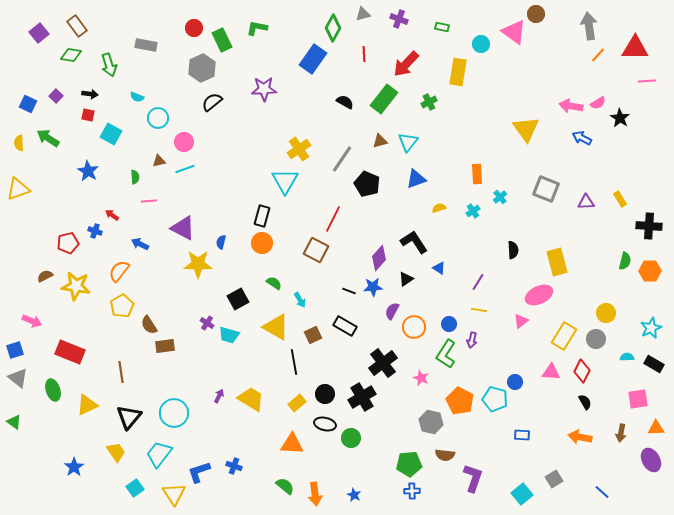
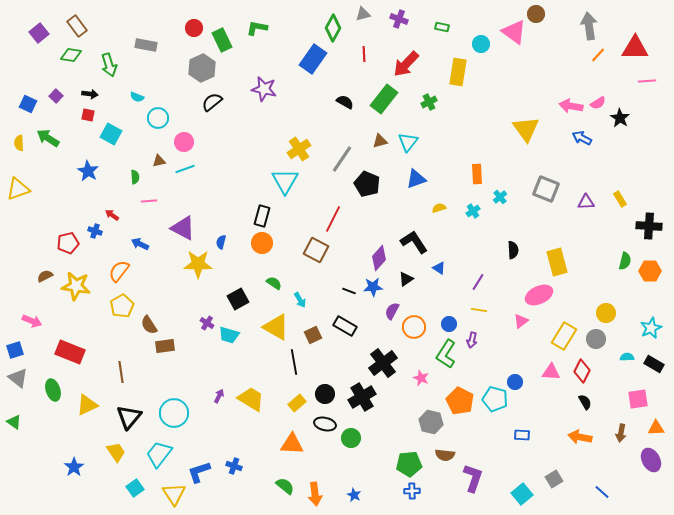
purple star at (264, 89): rotated 15 degrees clockwise
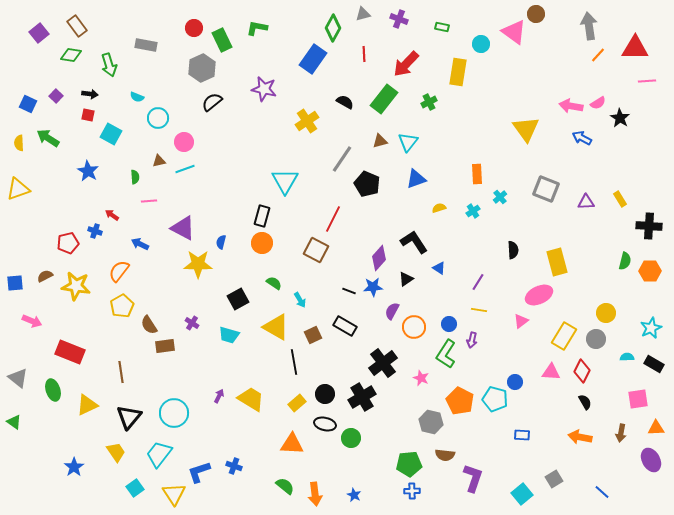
yellow cross at (299, 149): moved 8 px right, 28 px up
purple cross at (207, 323): moved 15 px left
blue square at (15, 350): moved 67 px up; rotated 12 degrees clockwise
